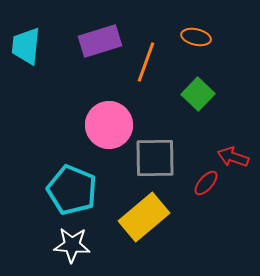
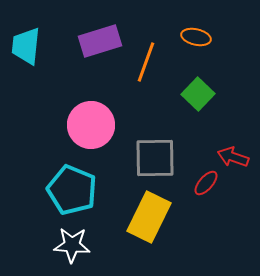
pink circle: moved 18 px left
yellow rectangle: moved 5 px right; rotated 24 degrees counterclockwise
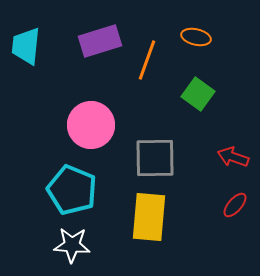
orange line: moved 1 px right, 2 px up
green square: rotated 8 degrees counterclockwise
red ellipse: moved 29 px right, 22 px down
yellow rectangle: rotated 21 degrees counterclockwise
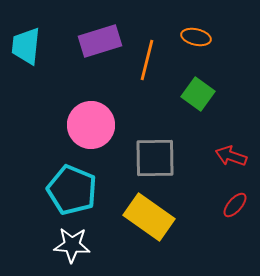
orange line: rotated 6 degrees counterclockwise
red arrow: moved 2 px left, 1 px up
yellow rectangle: rotated 60 degrees counterclockwise
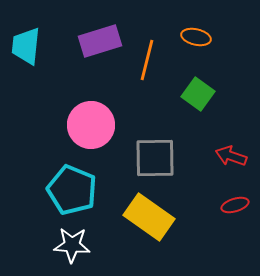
red ellipse: rotated 32 degrees clockwise
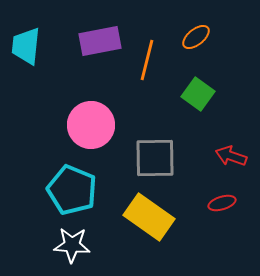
orange ellipse: rotated 52 degrees counterclockwise
purple rectangle: rotated 6 degrees clockwise
red ellipse: moved 13 px left, 2 px up
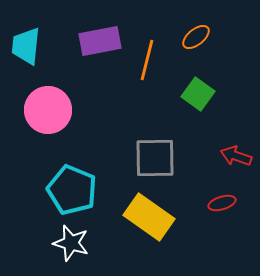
pink circle: moved 43 px left, 15 px up
red arrow: moved 5 px right
white star: moved 1 px left, 2 px up; rotated 12 degrees clockwise
